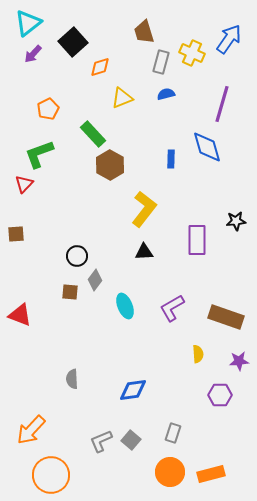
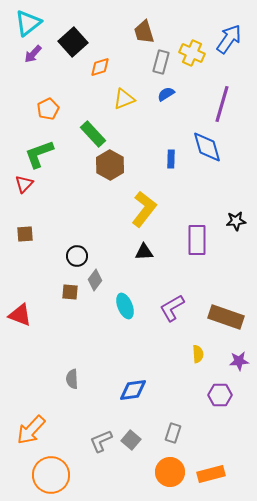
blue semicircle at (166, 94): rotated 18 degrees counterclockwise
yellow triangle at (122, 98): moved 2 px right, 1 px down
brown square at (16, 234): moved 9 px right
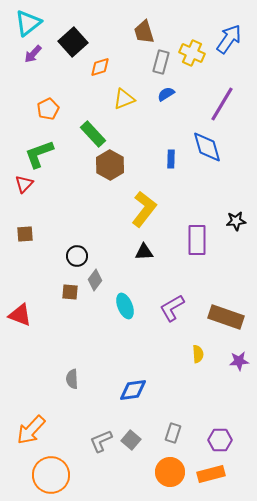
purple line at (222, 104): rotated 15 degrees clockwise
purple hexagon at (220, 395): moved 45 px down
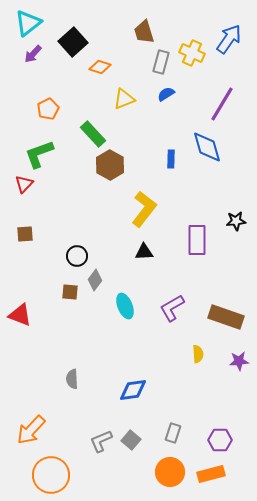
orange diamond at (100, 67): rotated 35 degrees clockwise
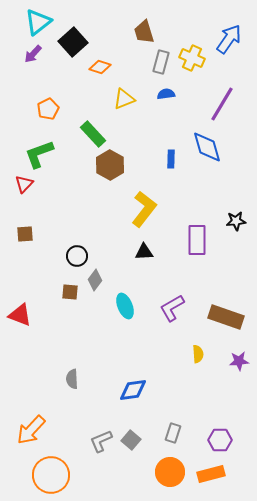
cyan triangle at (28, 23): moved 10 px right, 1 px up
yellow cross at (192, 53): moved 5 px down
blue semicircle at (166, 94): rotated 24 degrees clockwise
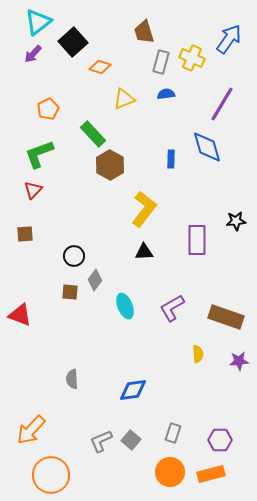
red triangle at (24, 184): moved 9 px right, 6 px down
black circle at (77, 256): moved 3 px left
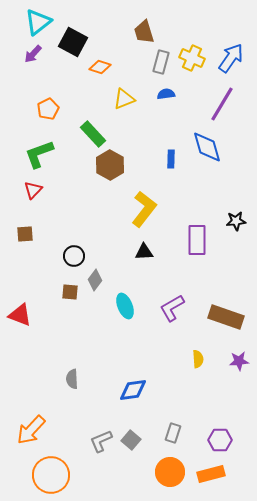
blue arrow at (229, 39): moved 2 px right, 19 px down
black square at (73, 42): rotated 20 degrees counterclockwise
yellow semicircle at (198, 354): moved 5 px down
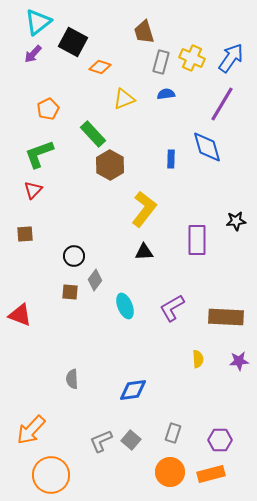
brown rectangle at (226, 317): rotated 16 degrees counterclockwise
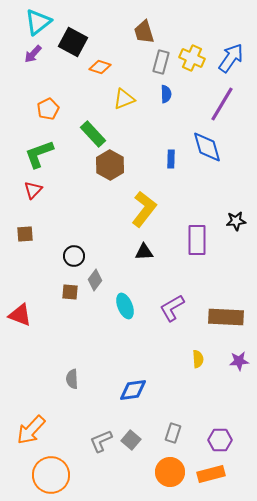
blue semicircle at (166, 94): rotated 96 degrees clockwise
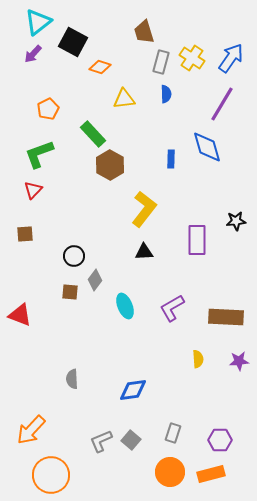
yellow cross at (192, 58): rotated 10 degrees clockwise
yellow triangle at (124, 99): rotated 15 degrees clockwise
